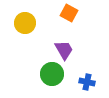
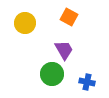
orange square: moved 4 px down
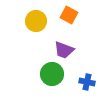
orange square: moved 2 px up
yellow circle: moved 11 px right, 2 px up
purple trapezoid: rotated 140 degrees clockwise
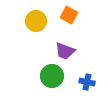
purple trapezoid: moved 1 px right, 1 px down
green circle: moved 2 px down
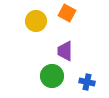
orange square: moved 2 px left, 2 px up
purple trapezoid: rotated 70 degrees clockwise
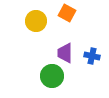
purple trapezoid: moved 2 px down
blue cross: moved 5 px right, 26 px up
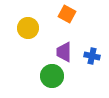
orange square: moved 1 px down
yellow circle: moved 8 px left, 7 px down
purple trapezoid: moved 1 px left, 1 px up
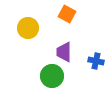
blue cross: moved 4 px right, 5 px down
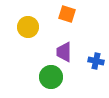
orange square: rotated 12 degrees counterclockwise
yellow circle: moved 1 px up
green circle: moved 1 px left, 1 px down
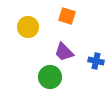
orange square: moved 2 px down
purple trapezoid: rotated 45 degrees counterclockwise
green circle: moved 1 px left
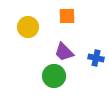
orange square: rotated 18 degrees counterclockwise
blue cross: moved 3 px up
green circle: moved 4 px right, 1 px up
